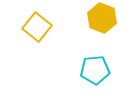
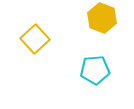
yellow square: moved 2 px left, 12 px down; rotated 8 degrees clockwise
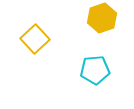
yellow hexagon: rotated 20 degrees clockwise
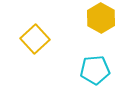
yellow hexagon: moved 1 px left; rotated 12 degrees counterclockwise
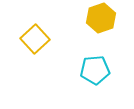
yellow hexagon: rotated 12 degrees clockwise
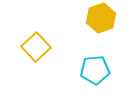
yellow square: moved 1 px right, 8 px down
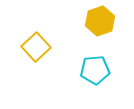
yellow hexagon: moved 1 px left, 3 px down
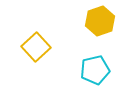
cyan pentagon: rotated 8 degrees counterclockwise
